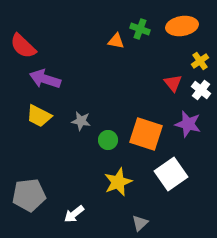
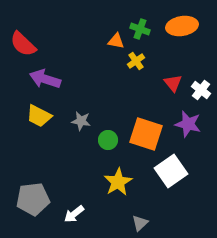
red semicircle: moved 2 px up
yellow cross: moved 64 px left
white square: moved 3 px up
yellow star: rotated 8 degrees counterclockwise
gray pentagon: moved 4 px right, 4 px down
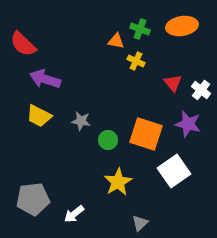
yellow cross: rotated 30 degrees counterclockwise
white square: moved 3 px right
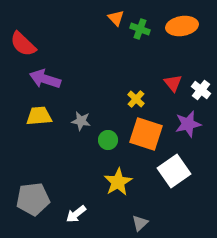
orange triangle: moved 23 px up; rotated 36 degrees clockwise
yellow cross: moved 38 px down; rotated 18 degrees clockwise
yellow trapezoid: rotated 148 degrees clockwise
purple star: rotated 28 degrees counterclockwise
white arrow: moved 2 px right
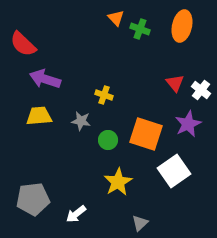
orange ellipse: rotated 68 degrees counterclockwise
red triangle: moved 2 px right
yellow cross: moved 32 px left, 4 px up; rotated 24 degrees counterclockwise
purple star: rotated 12 degrees counterclockwise
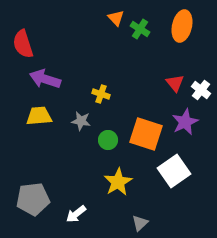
green cross: rotated 12 degrees clockwise
red semicircle: rotated 28 degrees clockwise
yellow cross: moved 3 px left, 1 px up
purple star: moved 3 px left, 2 px up
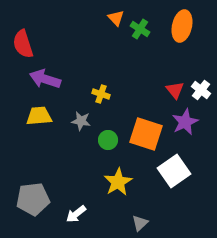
red triangle: moved 7 px down
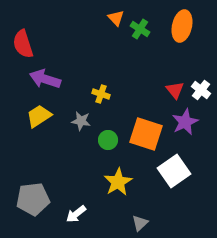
yellow trapezoid: rotated 28 degrees counterclockwise
